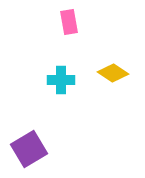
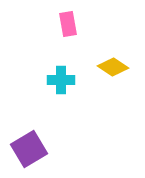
pink rectangle: moved 1 px left, 2 px down
yellow diamond: moved 6 px up
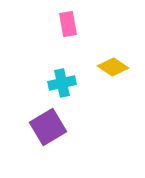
cyan cross: moved 1 px right, 3 px down; rotated 12 degrees counterclockwise
purple square: moved 19 px right, 22 px up
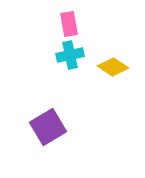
pink rectangle: moved 1 px right
cyan cross: moved 8 px right, 28 px up
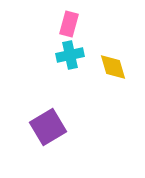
pink rectangle: rotated 25 degrees clockwise
yellow diamond: rotated 40 degrees clockwise
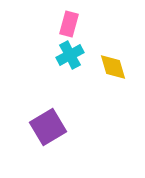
cyan cross: rotated 16 degrees counterclockwise
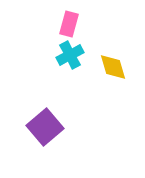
purple square: moved 3 px left; rotated 9 degrees counterclockwise
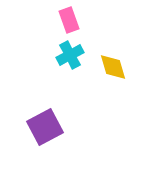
pink rectangle: moved 4 px up; rotated 35 degrees counterclockwise
purple square: rotated 12 degrees clockwise
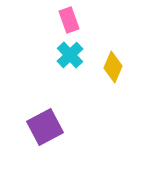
cyan cross: rotated 16 degrees counterclockwise
yellow diamond: rotated 40 degrees clockwise
